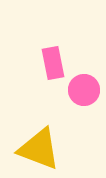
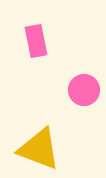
pink rectangle: moved 17 px left, 22 px up
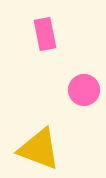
pink rectangle: moved 9 px right, 7 px up
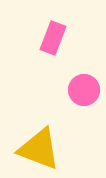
pink rectangle: moved 8 px right, 4 px down; rotated 32 degrees clockwise
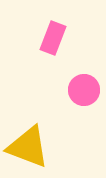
yellow triangle: moved 11 px left, 2 px up
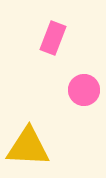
yellow triangle: rotated 18 degrees counterclockwise
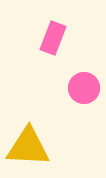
pink circle: moved 2 px up
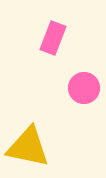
yellow triangle: rotated 9 degrees clockwise
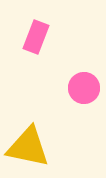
pink rectangle: moved 17 px left, 1 px up
